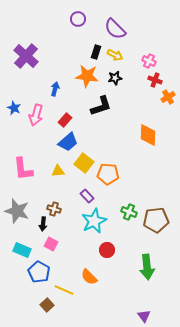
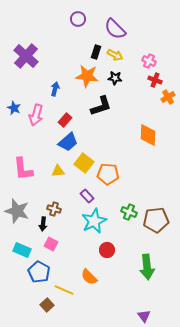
black star: rotated 16 degrees clockwise
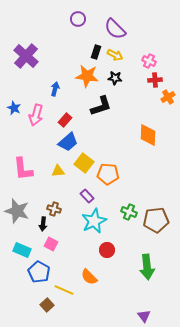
red cross: rotated 24 degrees counterclockwise
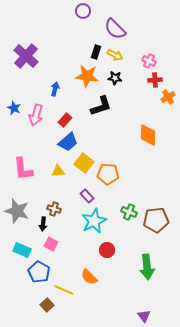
purple circle: moved 5 px right, 8 px up
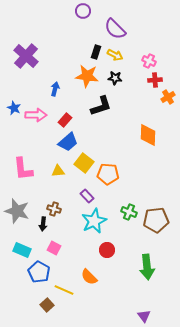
pink arrow: rotated 105 degrees counterclockwise
pink square: moved 3 px right, 4 px down
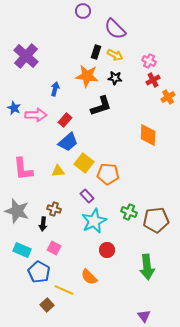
red cross: moved 2 px left; rotated 24 degrees counterclockwise
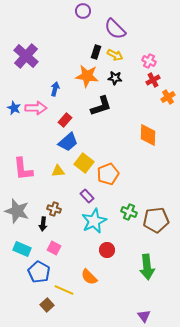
pink arrow: moved 7 px up
orange pentagon: rotated 25 degrees counterclockwise
cyan rectangle: moved 1 px up
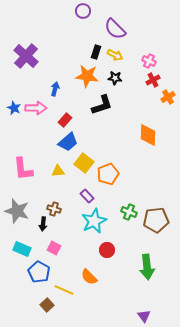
black L-shape: moved 1 px right, 1 px up
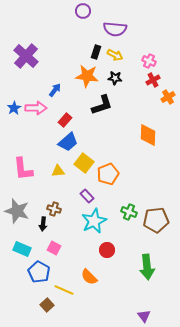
purple semicircle: rotated 40 degrees counterclockwise
blue arrow: moved 1 px down; rotated 24 degrees clockwise
blue star: rotated 16 degrees clockwise
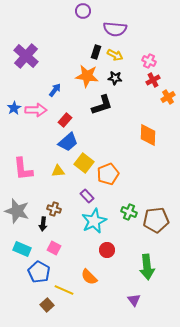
pink arrow: moved 2 px down
purple triangle: moved 10 px left, 16 px up
